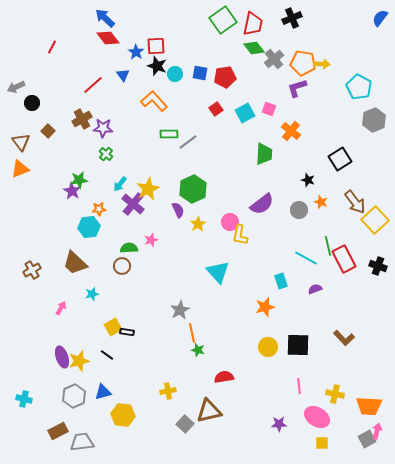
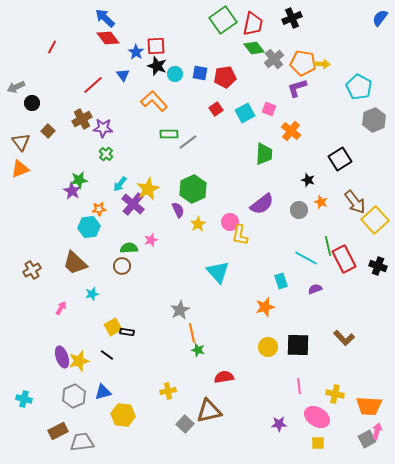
yellow square at (322, 443): moved 4 px left
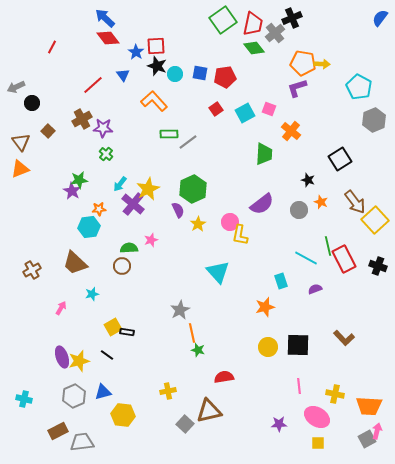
gray cross at (274, 59): moved 1 px right, 26 px up
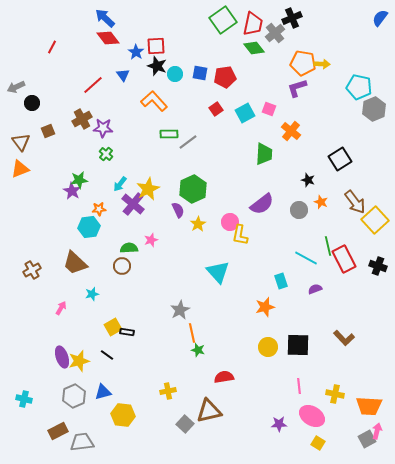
cyan pentagon at (359, 87): rotated 15 degrees counterclockwise
gray hexagon at (374, 120): moved 11 px up
brown square at (48, 131): rotated 24 degrees clockwise
pink ellipse at (317, 417): moved 5 px left, 1 px up
yellow square at (318, 443): rotated 32 degrees clockwise
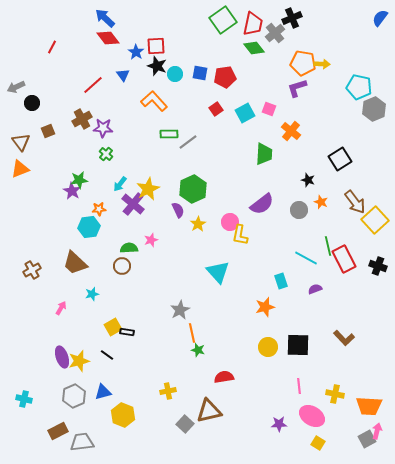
yellow hexagon at (123, 415): rotated 15 degrees clockwise
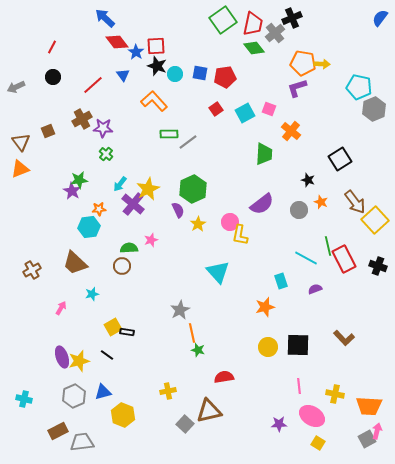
red diamond at (108, 38): moved 9 px right, 4 px down
black circle at (32, 103): moved 21 px right, 26 px up
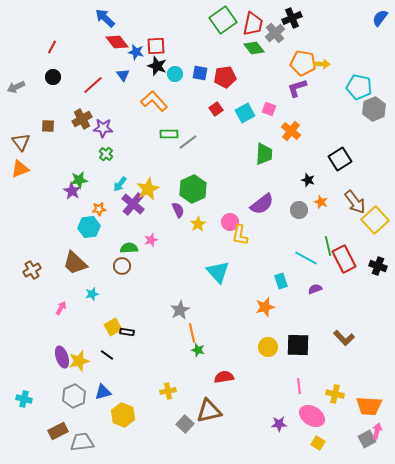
blue star at (136, 52): rotated 21 degrees counterclockwise
brown square at (48, 131): moved 5 px up; rotated 24 degrees clockwise
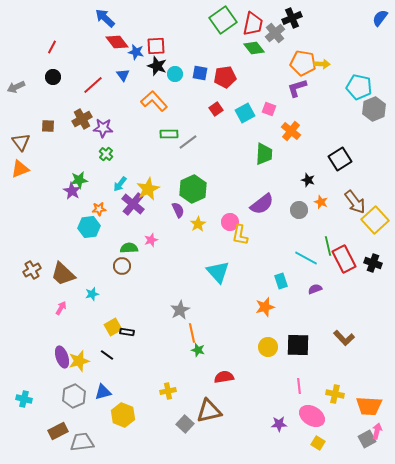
brown trapezoid at (75, 263): moved 12 px left, 11 px down
black cross at (378, 266): moved 5 px left, 3 px up
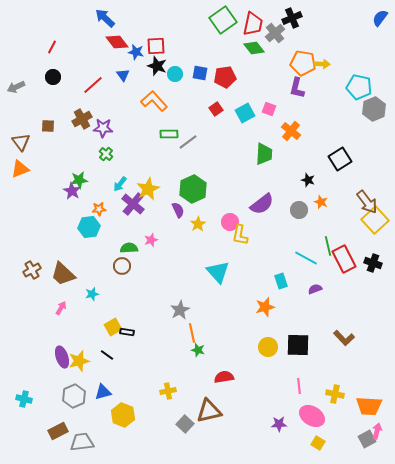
purple L-shape at (297, 88): rotated 60 degrees counterclockwise
brown arrow at (355, 202): moved 12 px right
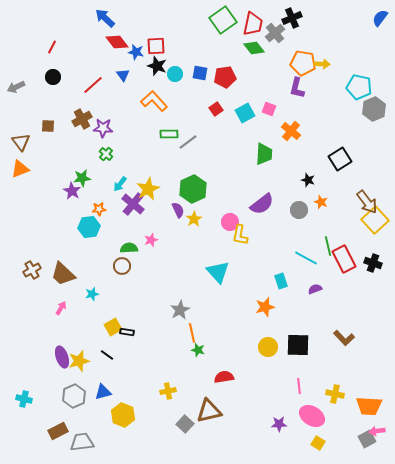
green star at (79, 180): moved 3 px right, 2 px up
yellow star at (198, 224): moved 4 px left, 5 px up
pink arrow at (377, 431): rotated 112 degrees counterclockwise
